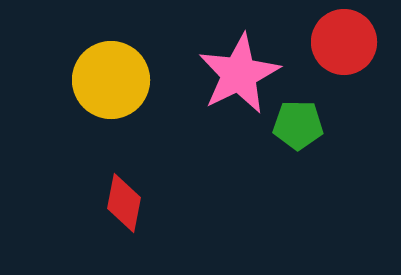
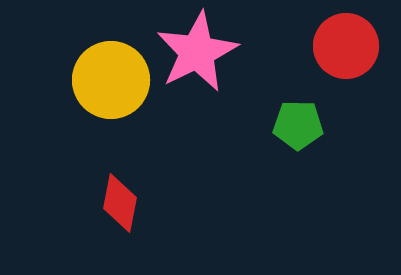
red circle: moved 2 px right, 4 px down
pink star: moved 42 px left, 22 px up
red diamond: moved 4 px left
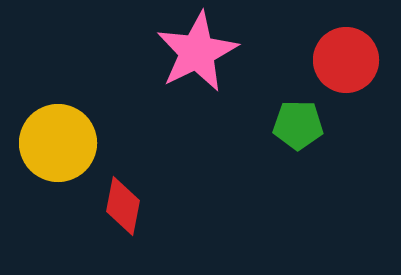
red circle: moved 14 px down
yellow circle: moved 53 px left, 63 px down
red diamond: moved 3 px right, 3 px down
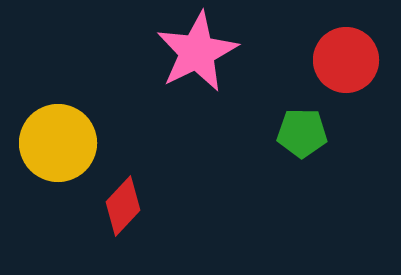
green pentagon: moved 4 px right, 8 px down
red diamond: rotated 32 degrees clockwise
